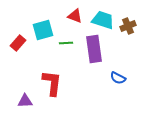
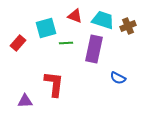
cyan square: moved 3 px right, 2 px up
purple rectangle: rotated 20 degrees clockwise
red L-shape: moved 2 px right, 1 px down
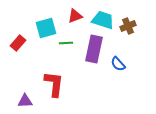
red triangle: rotated 42 degrees counterclockwise
blue semicircle: moved 14 px up; rotated 21 degrees clockwise
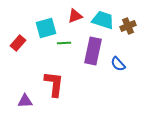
green line: moved 2 px left
purple rectangle: moved 1 px left, 2 px down
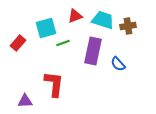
brown cross: rotated 14 degrees clockwise
green line: moved 1 px left; rotated 16 degrees counterclockwise
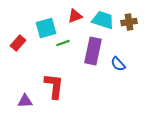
brown cross: moved 1 px right, 4 px up
red L-shape: moved 2 px down
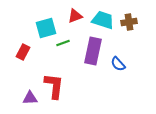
red rectangle: moved 5 px right, 9 px down; rotated 14 degrees counterclockwise
purple triangle: moved 5 px right, 3 px up
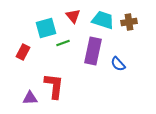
red triangle: moved 2 px left; rotated 49 degrees counterclockwise
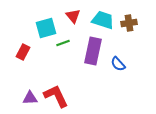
brown cross: moved 1 px down
red L-shape: moved 2 px right, 10 px down; rotated 32 degrees counterclockwise
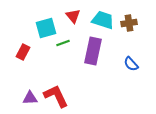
blue semicircle: moved 13 px right
